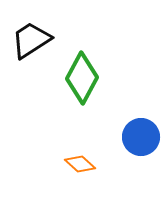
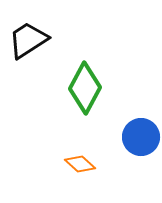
black trapezoid: moved 3 px left
green diamond: moved 3 px right, 10 px down
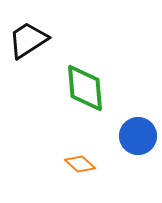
green diamond: rotated 33 degrees counterclockwise
blue circle: moved 3 px left, 1 px up
